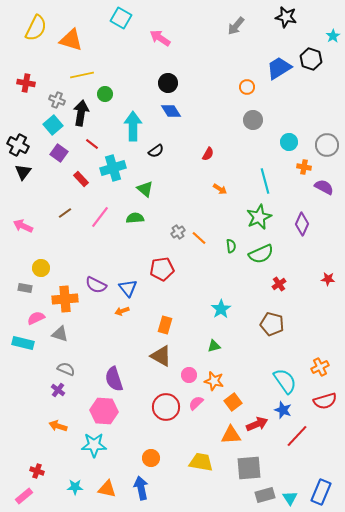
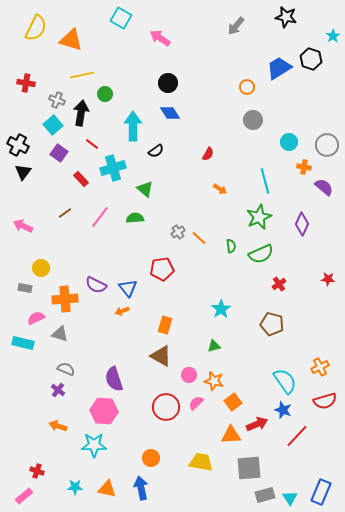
blue diamond at (171, 111): moved 1 px left, 2 px down
purple semicircle at (324, 187): rotated 12 degrees clockwise
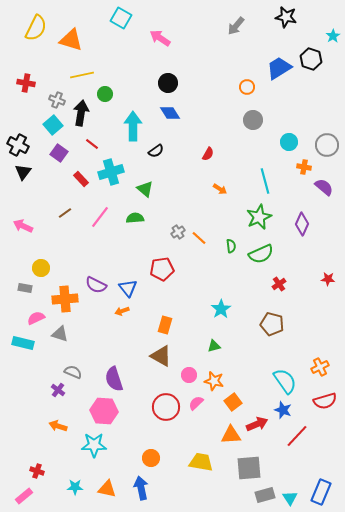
cyan cross at (113, 168): moved 2 px left, 4 px down
gray semicircle at (66, 369): moved 7 px right, 3 px down
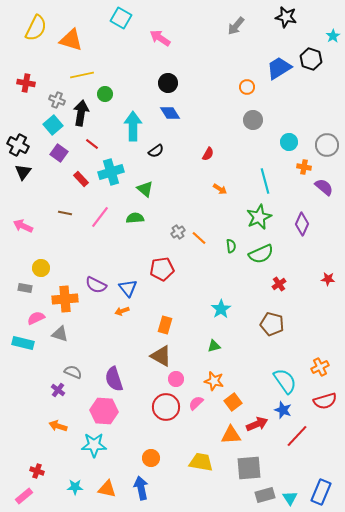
brown line at (65, 213): rotated 48 degrees clockwise
pink circle at (189, 375): moved 13 px left, 4 px down
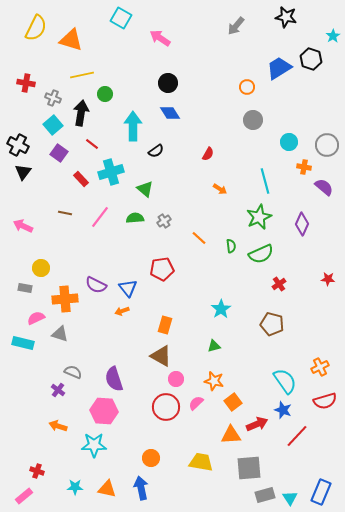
gray cross at (57, 100): moved 4 px left, 2 px up
gray cross at (178, 232): moved 14 px left, 11 px up
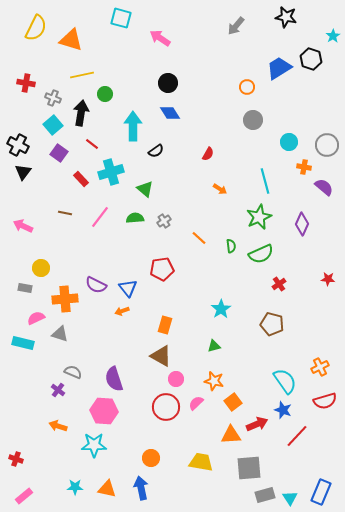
cyan square at (121, 18): rotated 15 degrees counterclockwise
red cross at (37, 471): moved 21 px left, 12 px up
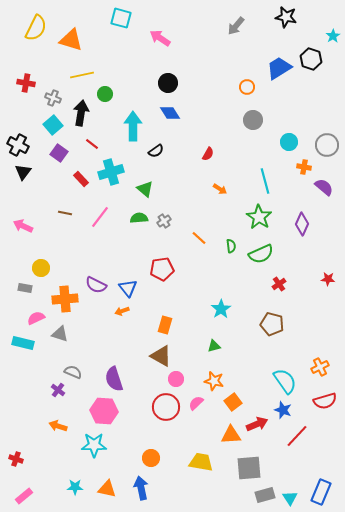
green star at (259, 217): rotated 15 degrees counterclockwise
green semicircle at (135, 218): moved 4 px right
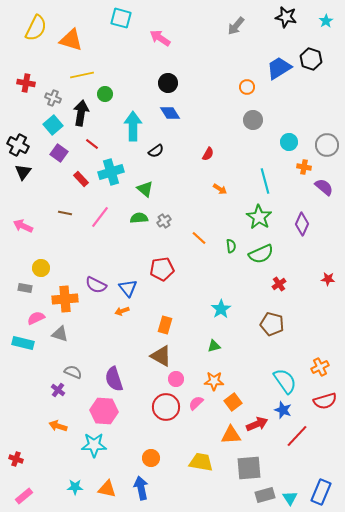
cyan star at (333, 36): moved 7 px left, 15 px up
orange star at (214, 381): rotated 12 degrees counterclockwise
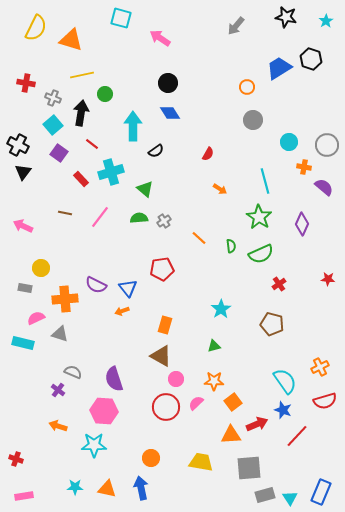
pink rectangle at (24, 496): rotated 30 degrees clockwise
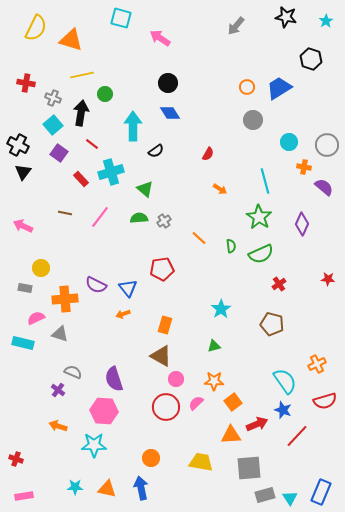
blue trapezoid at (279, 68): moved 20 px down
orange arrow at (122, 311): moved 1 px right, 3 px down
orange cross at (320, 367): moved 3 px left, 3 px up
